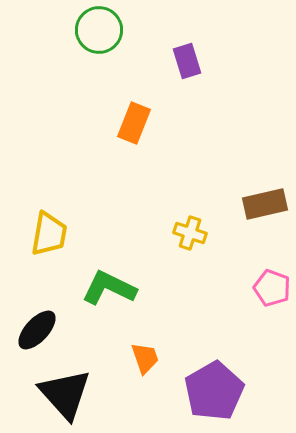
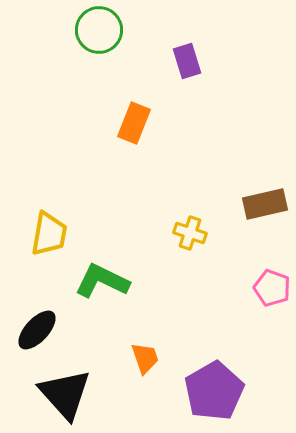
green L-shape: moved 7 px left, 7 px up
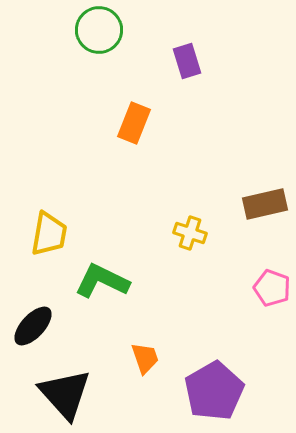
black ellipse: moved 4 px left, 4 px up
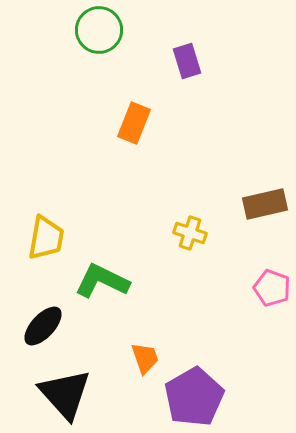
yellow trapezoid: moved 3 px left, 4 px down
black ellipse: moved 10 px right
purple pentagon: moved 20 px left, 6 px down
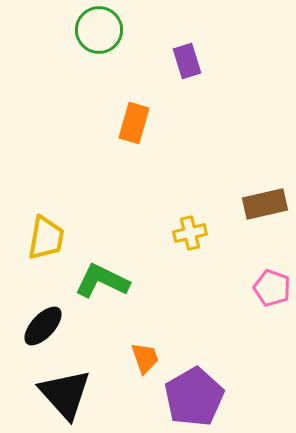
orange rectangle: rotated 6 degrees counterclockwise
yellow cross: rotated 32 degrees counterclockwise
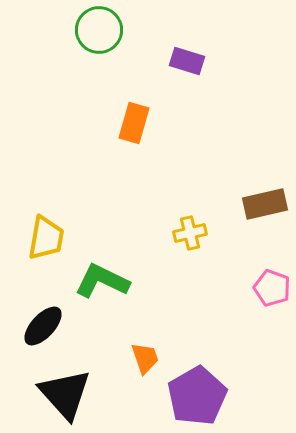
purple rectangle: rotated 56 degrees counterclockwise
purple pentagon: moved 3 px right, 1 px up
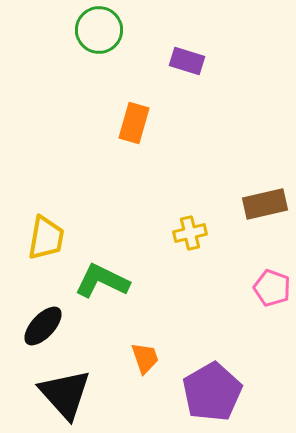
purple pentagon: moved 15 px right, 4 px up
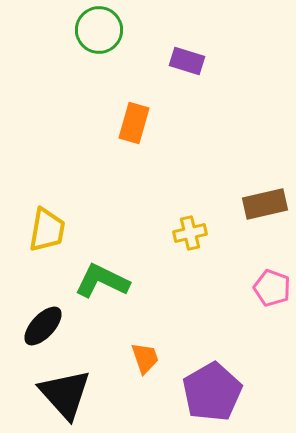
yellow trapezoid: moved 1 px right, 8 px up
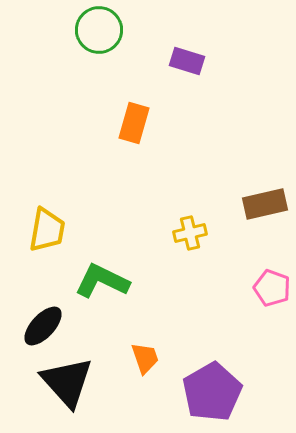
black triangle: moved 2 px right, 12 px up
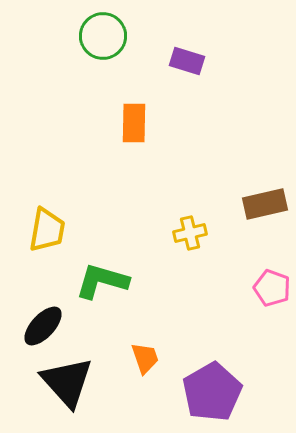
green circle: moved 4 px right, 6 px down
orange rectangle: rotated 15 degrees counterclockwise
green L-shape: rotated 10 degrees counterclockwise
